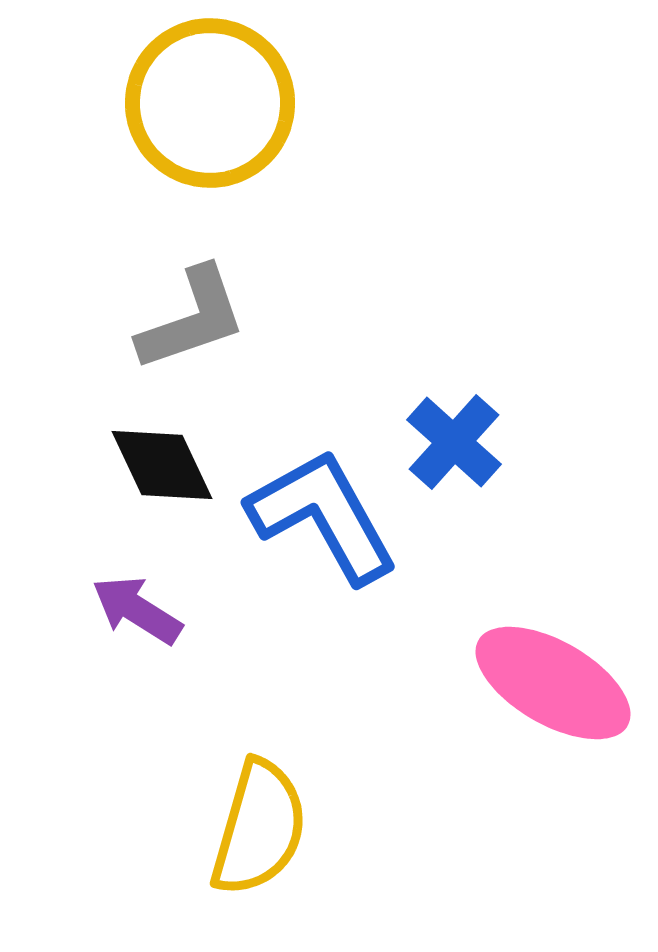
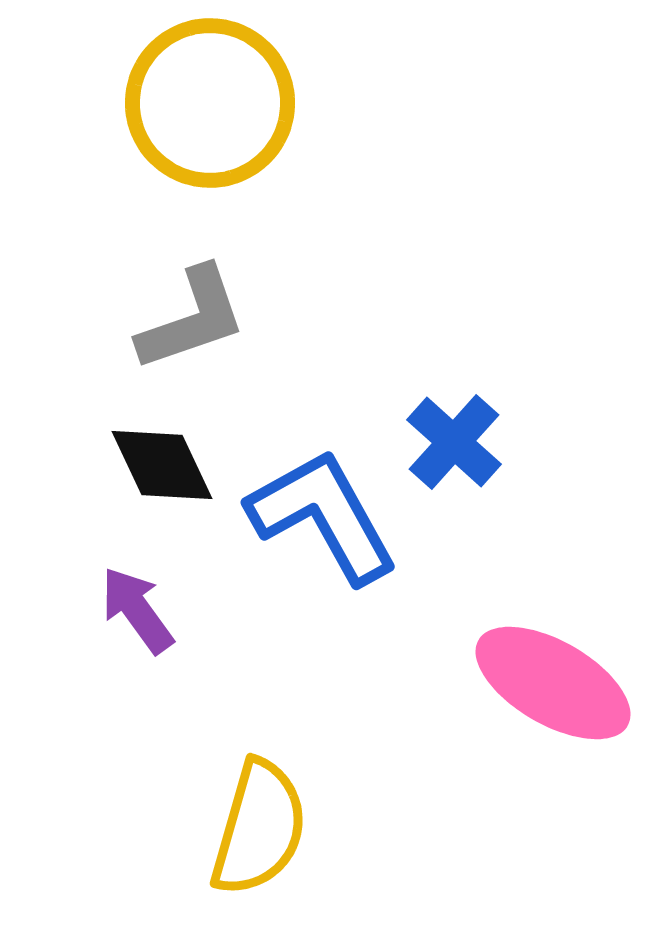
purple arrow: rotated 22 degrees clockwise
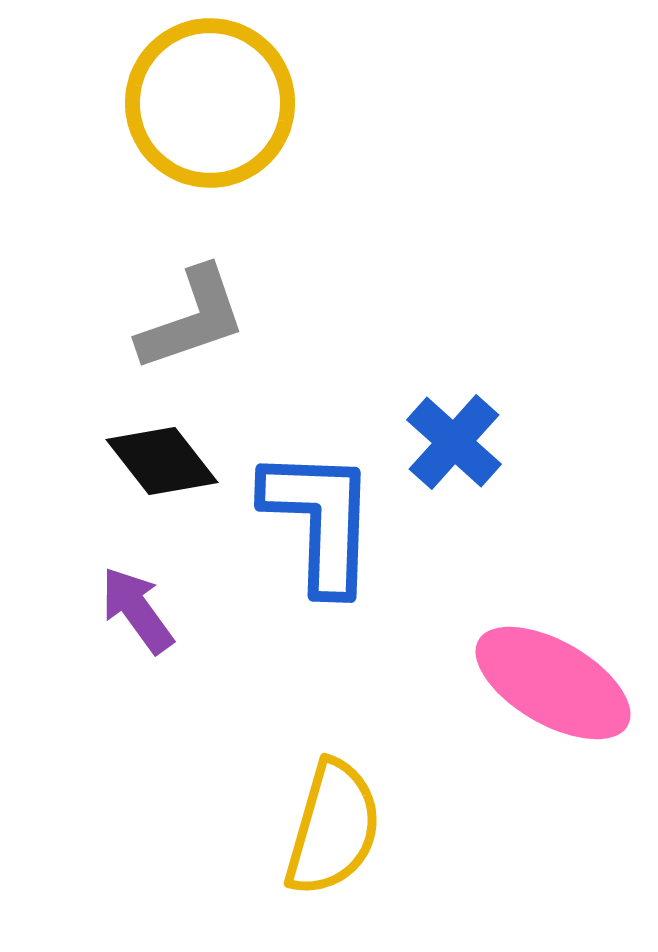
black diamond: moved 4 px up; rotated 13 degrees counterclockwise
blue L-shape: moved 3 px left, 4 px down; rotated 31 degrees clockwise
yellow semicircle: moved 74 px right
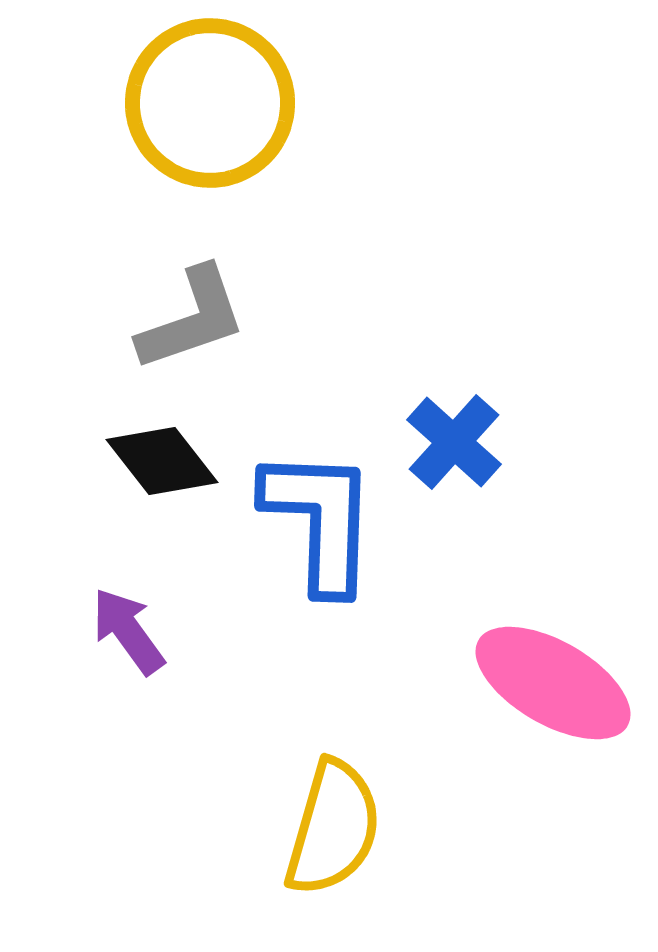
purple arrow: moved 9 px left, 21 px down
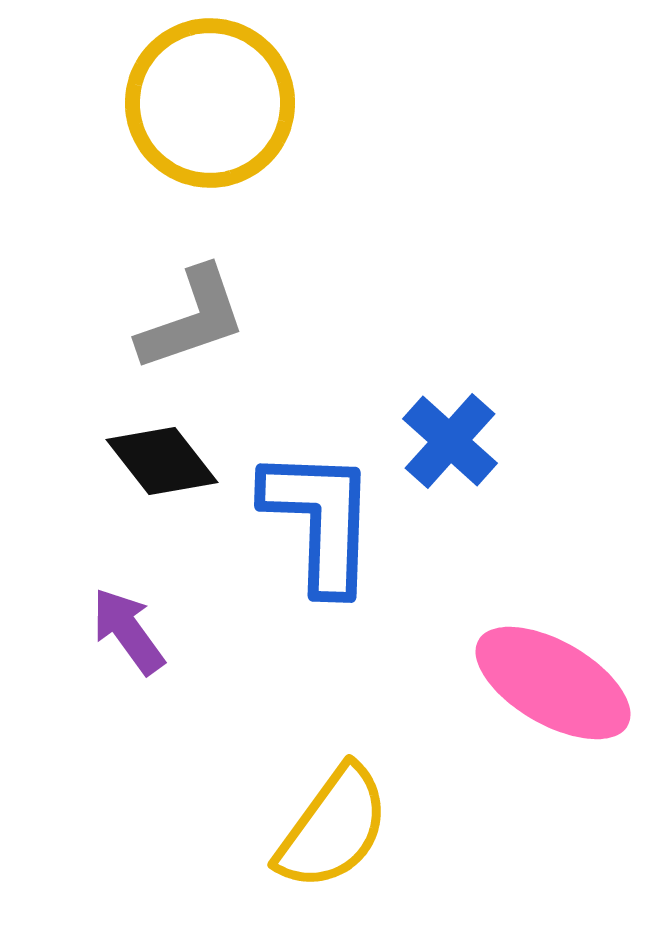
blue cross: moved 4 px left, 1 px up
yellow semicircle: rotated 20 degrees clockwise
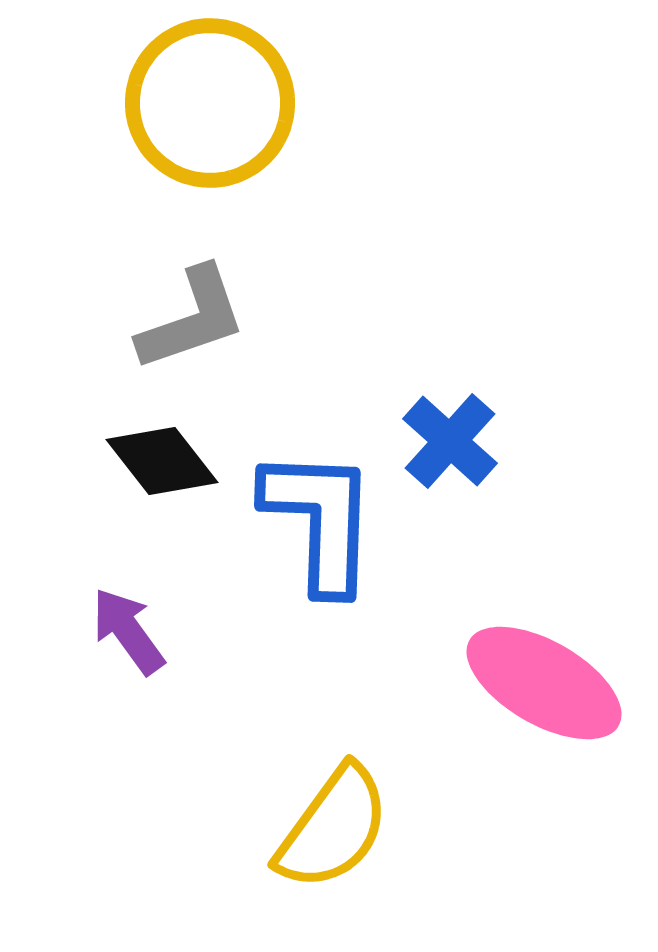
pink ellipse: moved 9 px left
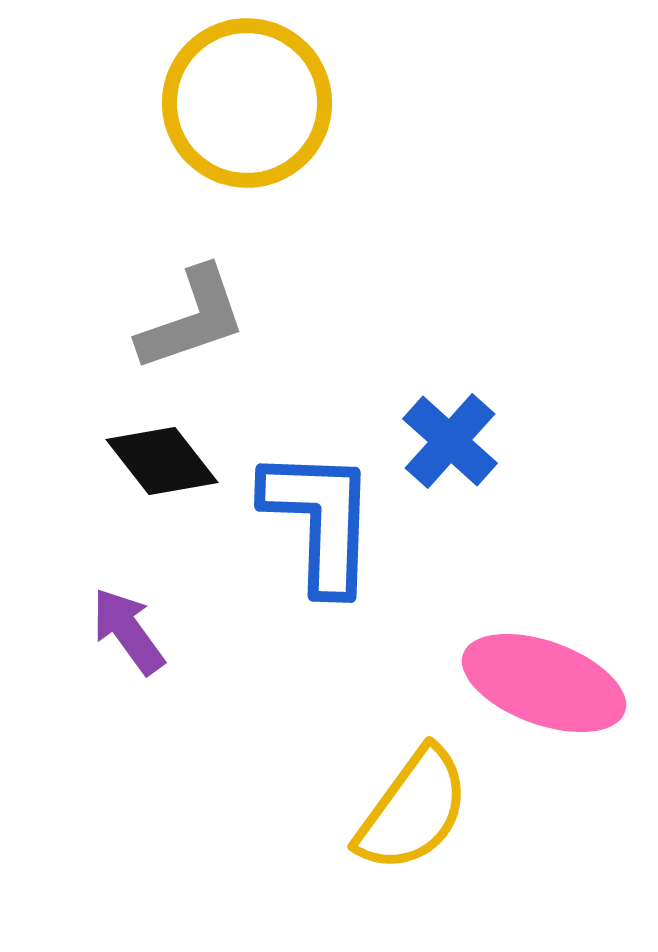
yellow circle: moved 37 px right
pink ellipse: rotated 10 degrees counterclockwise
yellow semicircle: moved 80 px right, 18 px up
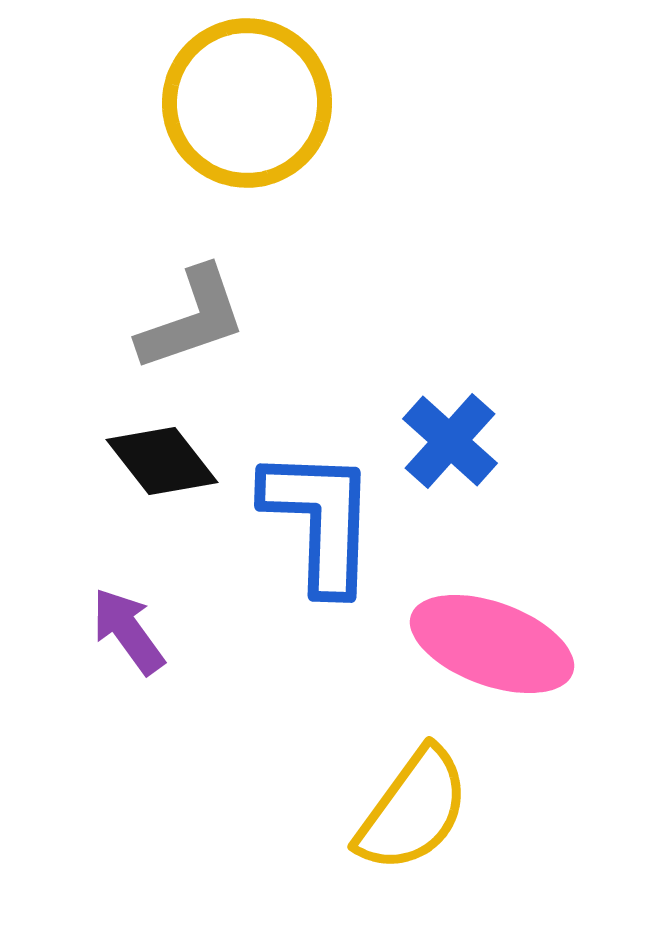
pink ellipse: moved 52 px left, 39 px up
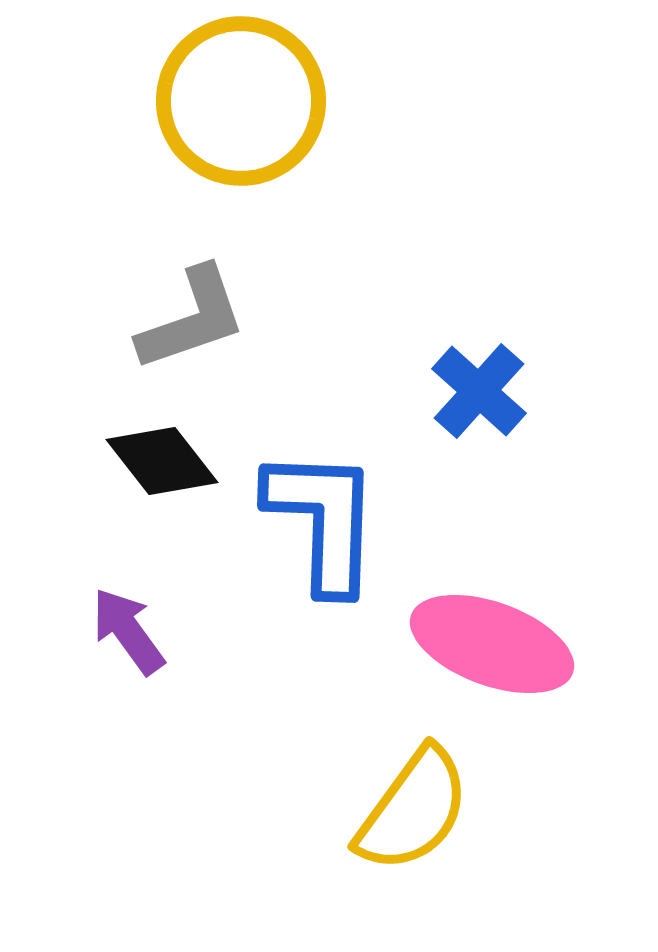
yellow circle: moved 6 px left, 2 px up
blue cross: moved 29 px right, 50 px up
blue L-shape: moved 3 px right
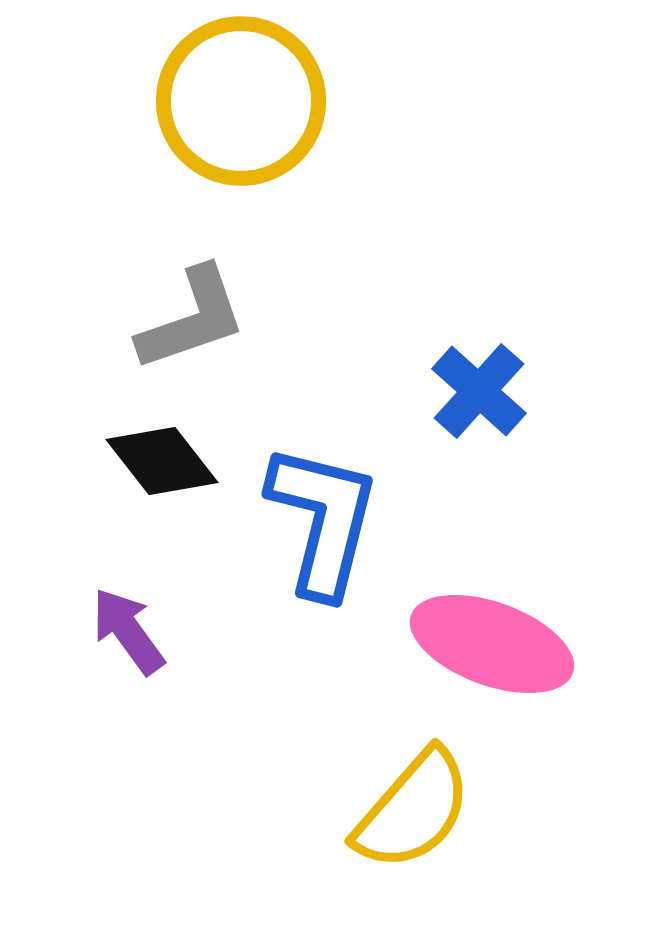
blue L-shape: rotated 12 degrees clockwise
yellow semicircle: rotated 5 degrees clockwise
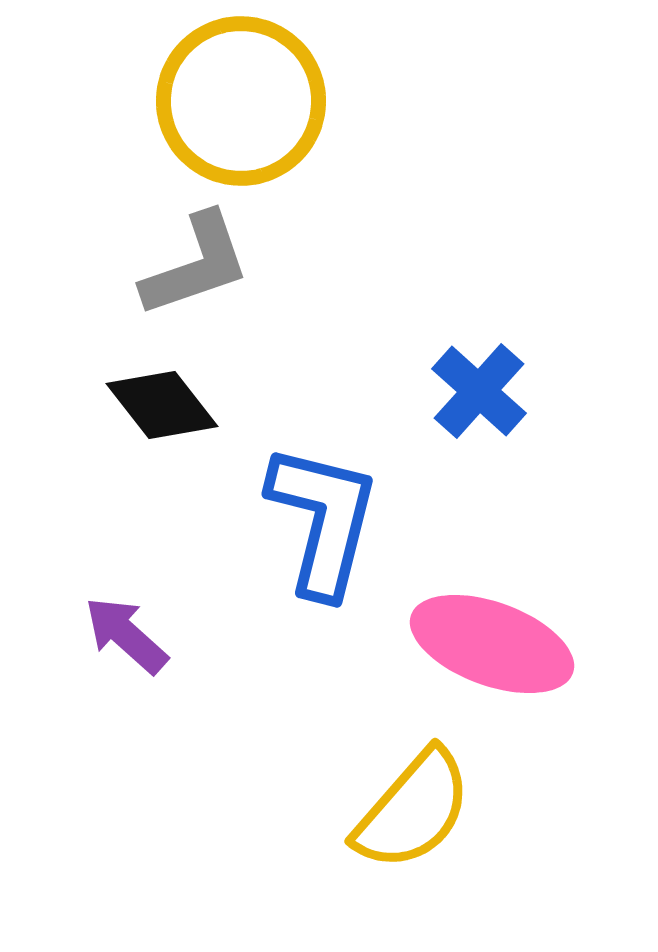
gray L-shape: moved 4 px right, 54 px up
black diamond: moved 56 px up
purple arrow: moved 2 px left, 4 px down; rotated 12 degrees counterclockwise
